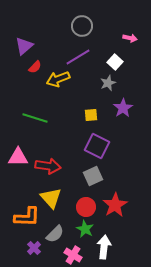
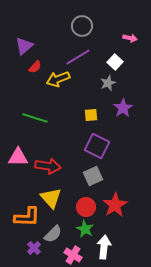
gray semicircle: moved 2 px left
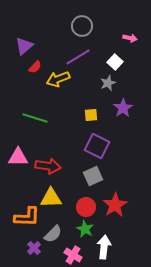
yellow triangle: rotated 50 degrees counterclockwise
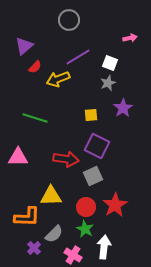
gray circle: moved 13 px left, 6 px up
pink arrow: rotated 24 degrees counterclockwise
white square: moved 5 px left, 1 px down; rotated 21 degrees counterclockwise
red arrow: moved 18 px right, 7 px up
yellow triangle: moved 2 px up
gray semicircle: moved 1 px right
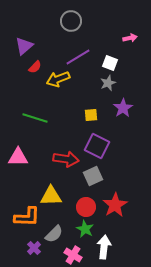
gray circle: moved 2 px right, 1 px down
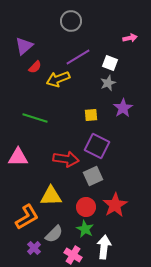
orange L-shape: rotated 32 degrees counterclockwise
